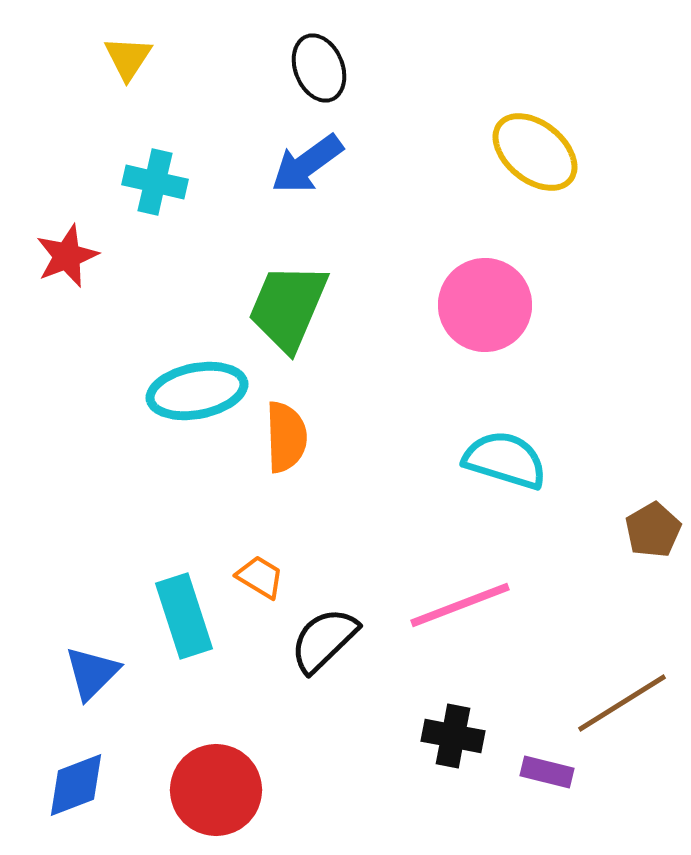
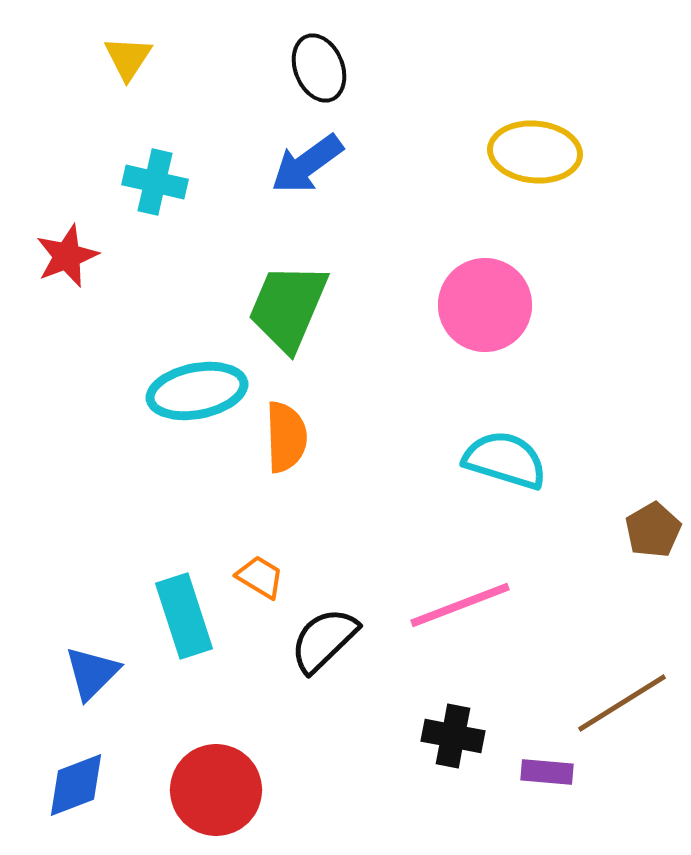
yellow ellipse: rotated 34 degrees counterclockwise
purple rectangle: rotated 9 degrees counterclockwise
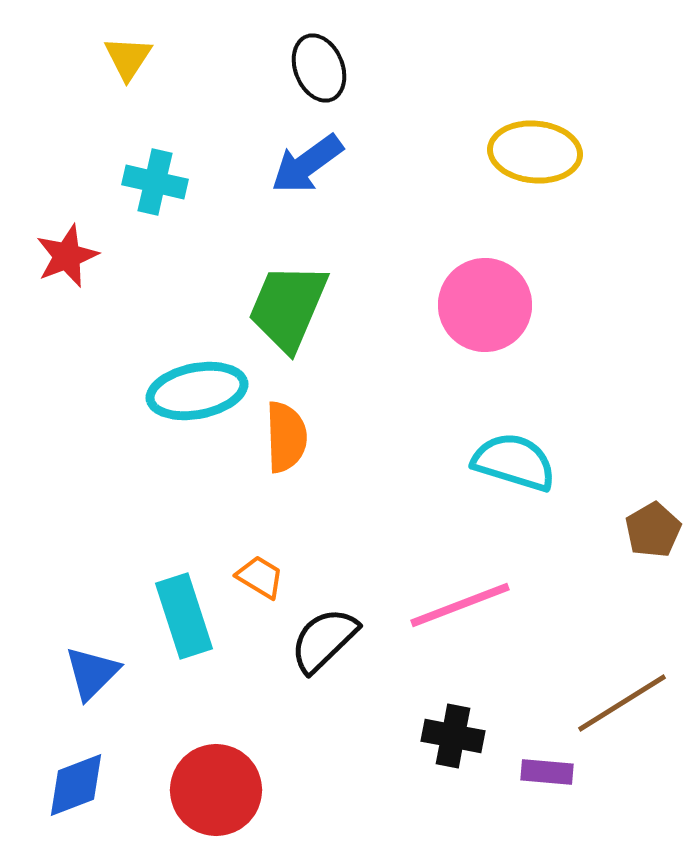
cyan semicircle: moved 9 px right, 2 px down
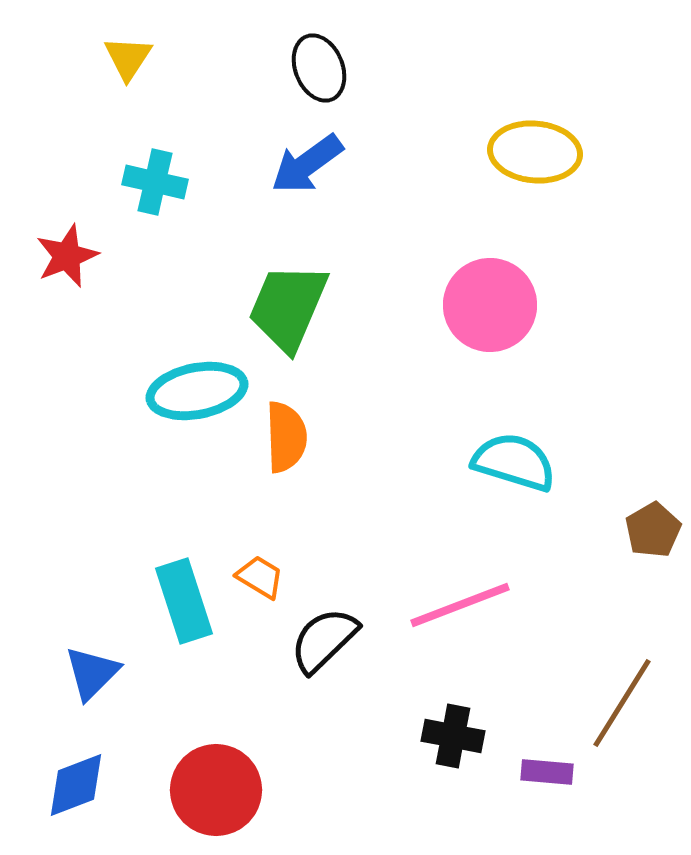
pink circle: moved 5 px right
cyan rectangle: moved 15 px up
brown line: rotated 26 degrees counterclockwise
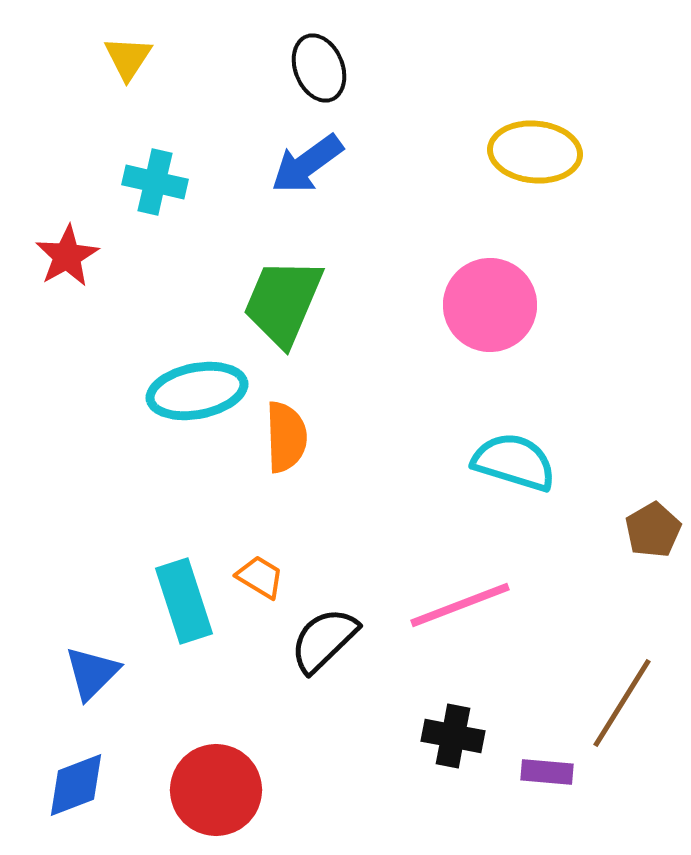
red star: rotated 8 degrees counterclockwise
green trapezoid: moved 5 px left, 5 px up
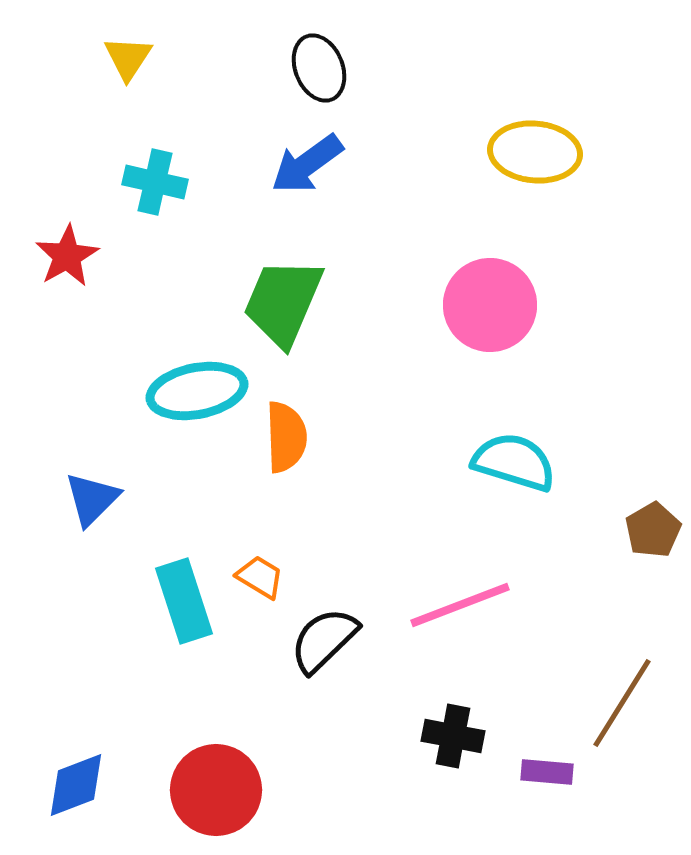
blue triangle: moved 174 px up
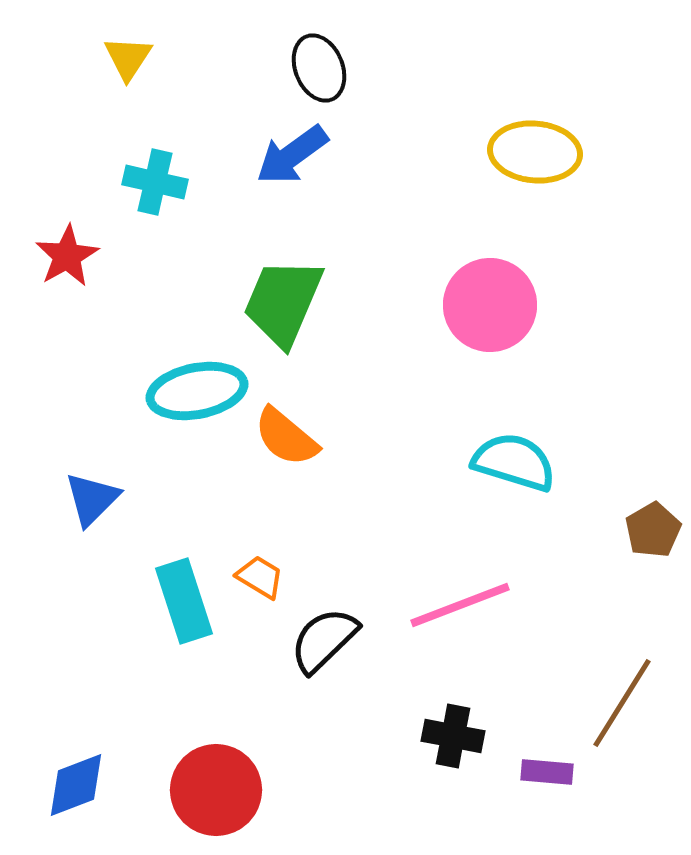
blue arrow: moved 15 px left, 9 px up
orange semicircle: rotated 132 degrees clockwise
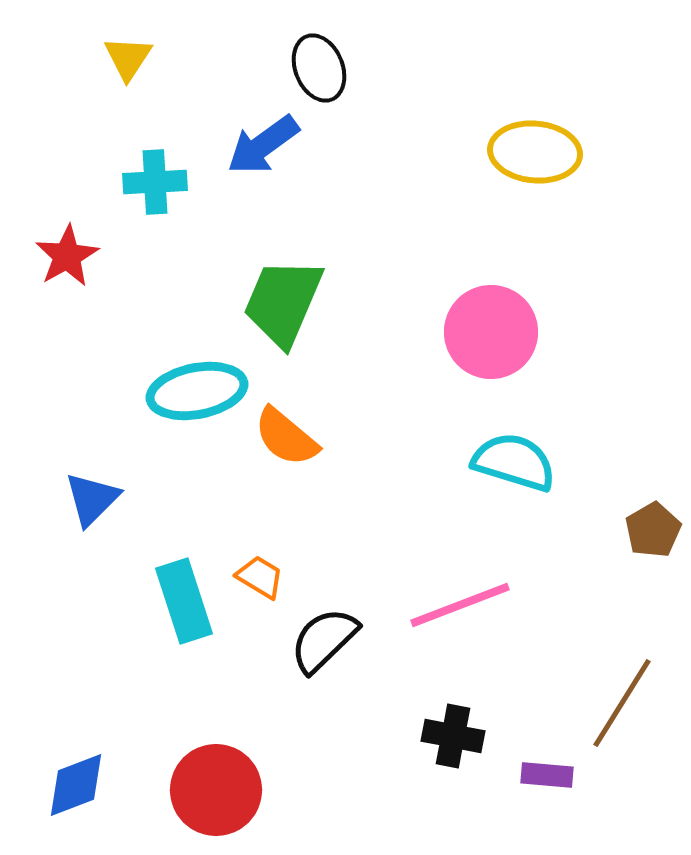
blue arrow: moved 29 px left, 10 px up
cyan cross: rotated 16 degrees counterclockwise
pink circle: moved 1 px right, 27 px down
purple rectangle: moved 3 px down
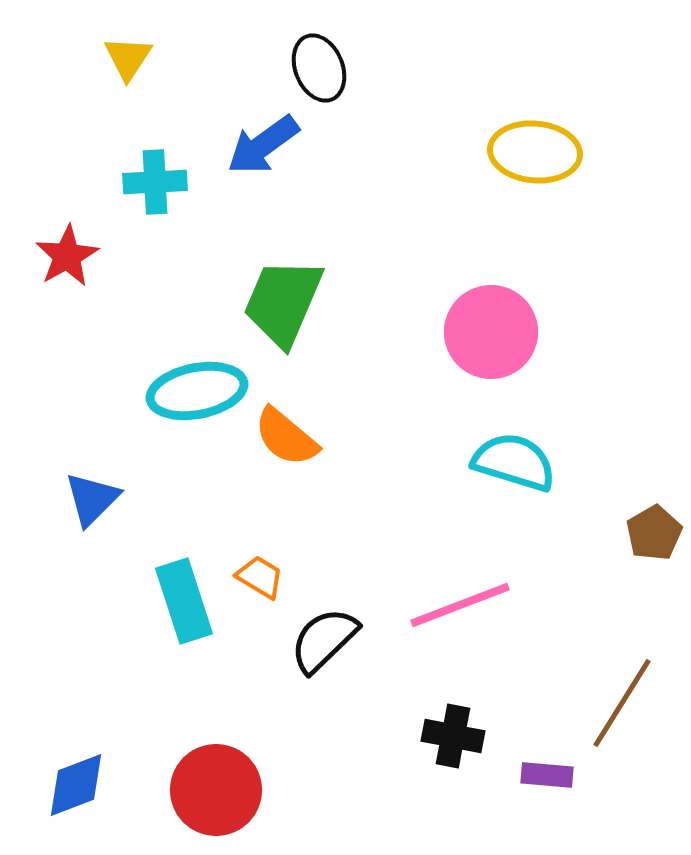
brown pentagon: moved 1 px right, 3 px down
